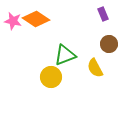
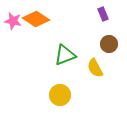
yellow circle: moved 9 px right, 18 px down
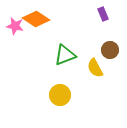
pink star: moved 2 px right, 5 px down
brown circle: moved 1 px right, 6 px down
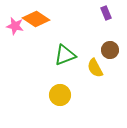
purple rectangle: moved 3 px right, 1 px up
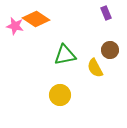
green triangle: rotated 10 degrees clockwise
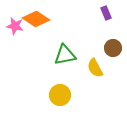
brown circle: moved 3 px right, 2 px up
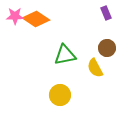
pink star: moved 10 px up; rotated 12 degrees counterclockwise
brown circle: moved 6 px left
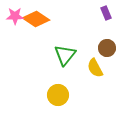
green triangle: rotated 40 degrees counterclockwise
yellow circle: moved 2 px left
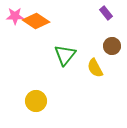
purple rectangle: rotated 16 degrees counterclockwise
orange diamond: moved 2 px down
brown circle: moved 5 px right, 2 px up
yellow circle: moved 22 px left, 6 px down
